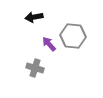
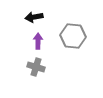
purple arrow: moved 11 px left, 3 px up; rotated 42 degrees clockwise
gray cross: moved 1 px right, 1 px up
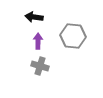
black arrow: rotated 18 degrees clockwise
gray cross: moved 4 px right, 1 px up
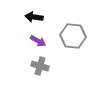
purple arrow: rotated 119 degrees clockwise
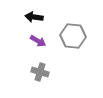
gray cross: moved 6 px down
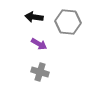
gray hexagon: moved 5 px left, 14 px up
purple arrow: moved 1 px right, 3 px down
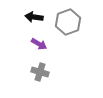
gray hexagon: rotated 25 degrees counterclockwise
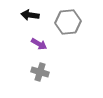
black arrow: moved 4 px left, 2 px up
gray hexagon: rotated 15 degrees clockwise
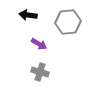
black arrow: moved 2 px left
